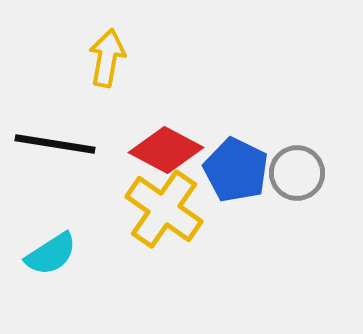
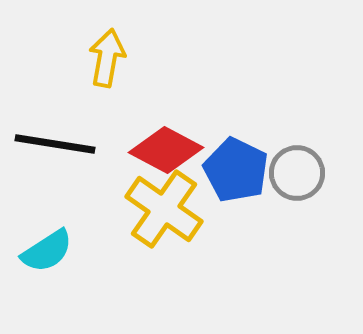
cyan semicircle: moved 4 px left, 3 px up
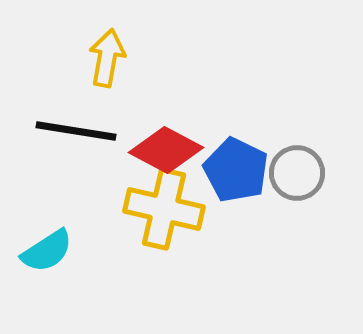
black line: moved 21 px right, 13 px up
yellow cross: rotated 22 degrees counterclockwise
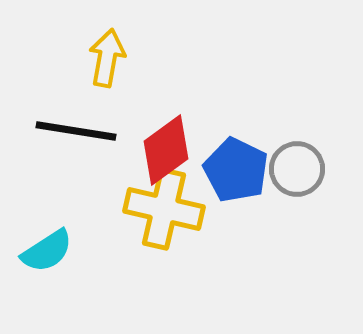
red diamond: rotated 64 degrees counterclockwise
gray circle: moved 4 px up
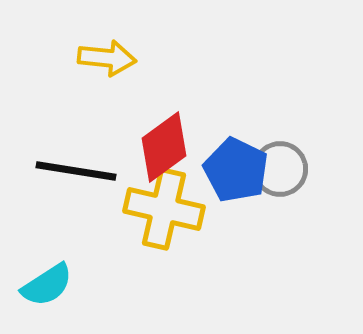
yellow arrow: rotated 86 degrees clockwise
black line: moved 40 px down
red diamond: moved 2 px left, 3 px up
gray circle: moved 17 px left
cyan semicircle: moved 34 px down
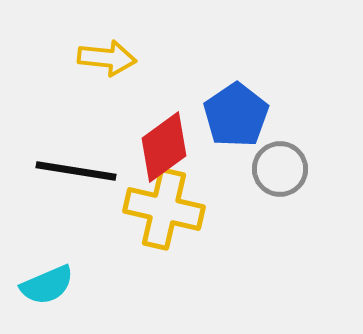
blue pentagon: moved 55 px up; rotated 12 degrees clockwise
cyan semicircle: rotated 10 degrees clockwise
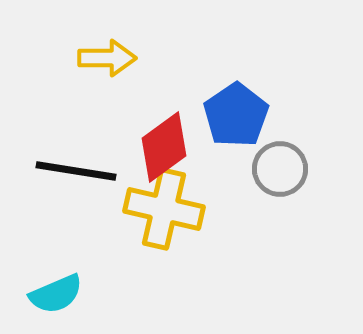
yellow arrow: rotated 6 degrees counterclockwise
cyan semicircle: moved 9 px right, 9 px down
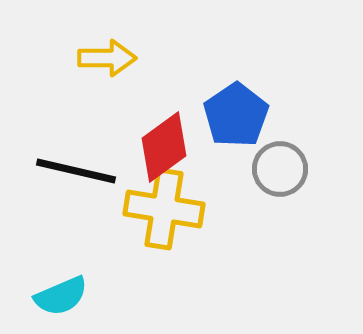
black line: rotated 4 degrees clockwise
yellow cross: rotated 4 degrees counterclockwise
cyan semicircle: moved 5 px right, 2 px down
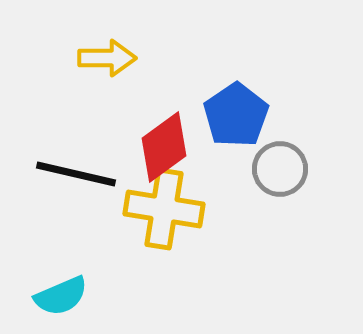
black line: moved 3 px down
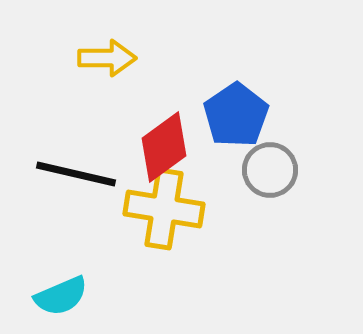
gray circle: moved 10 px left, 1 px down
